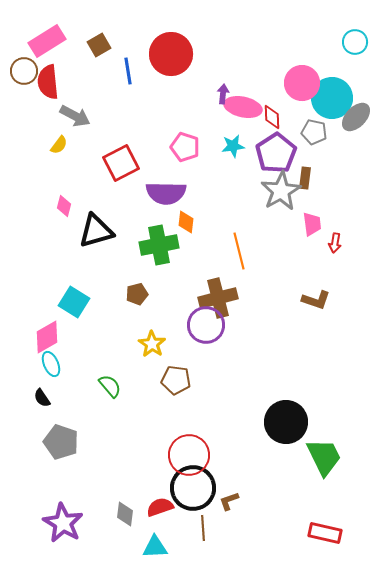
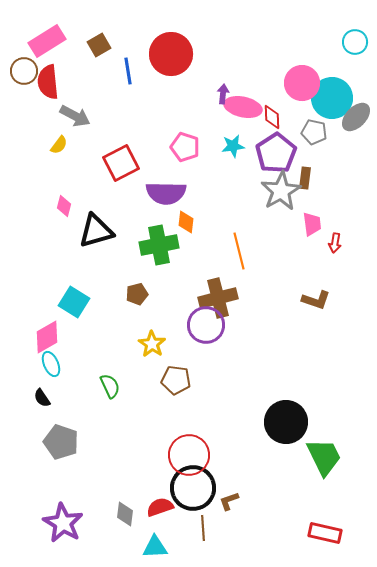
green semicircle at (110, 386): rotated 15 degrees clockwise
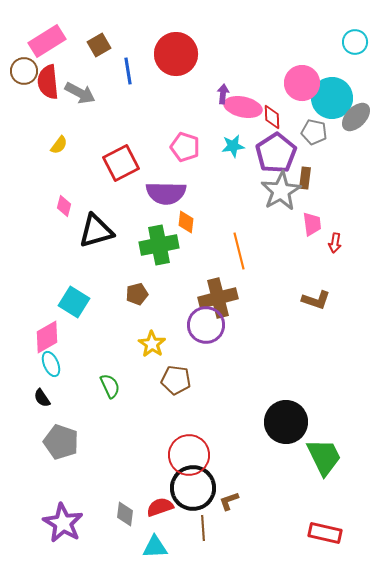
red circle at (171, 54): moved 5 px right
gray arrow at (75, 116): moved 5 px right, 23 px up
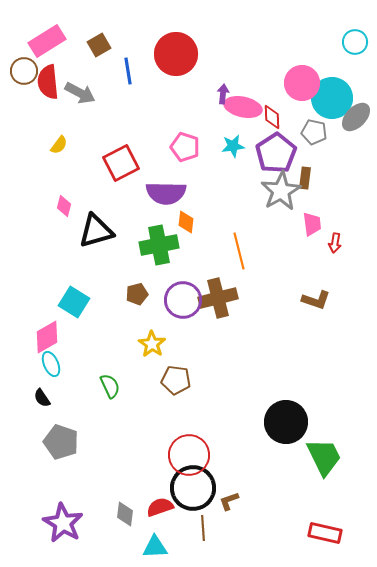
purple circle at (206, 325): moved 23 px left, 25 px up
